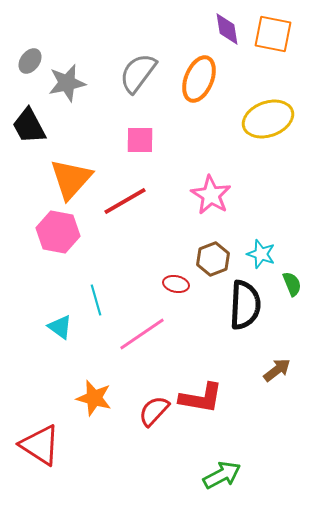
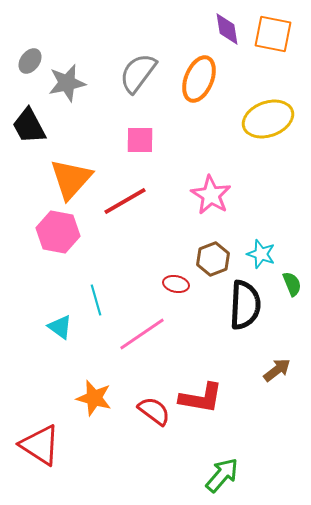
red semicircle: rotated 84 degrees clockwise
green arrow: rotated 21 degrees counterclockwise
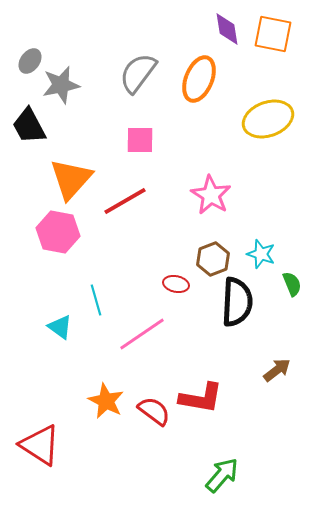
gray star: moved 6 px left, 2 px down
black semicircle: moved 8 px left, 3 px up
orange star: moved 12 px right, 3 px down; rotated 12 degrees clockwise
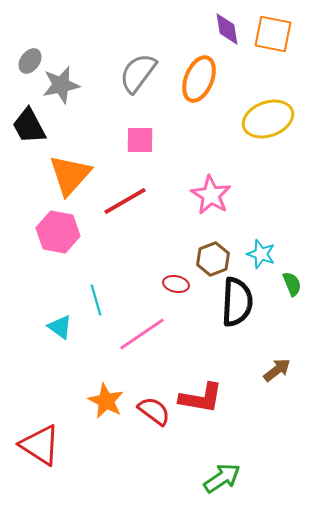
orange triangle: moved 1 px left, 4 px up
green arrow: moved 3 px down; rotated 15 degrees clockwise
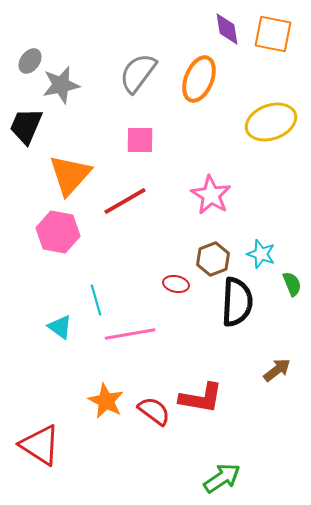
yellow ellipse: moved 3 px right, 3 px down
black trapezoid: moved 3 px left; rotated 51 degrees clockwise
pink line: moved 12 px left; rotated 24 degrees clockwise
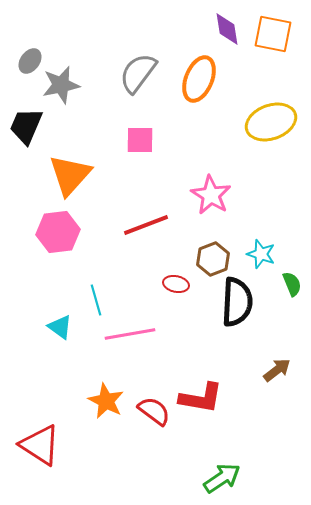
red line: moved 21 px right, 24 px down; rotated 9 degrees clockwise
pink hexagon: rotated 18 degrees counterclockwise
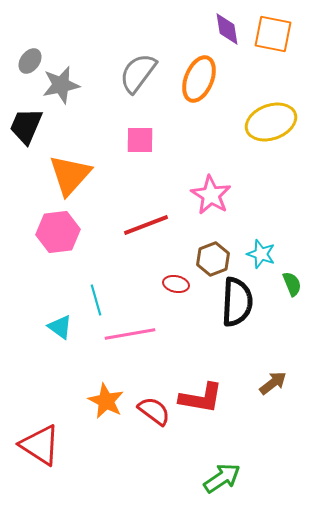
brown arrow: moved 4 px left, 13 px down
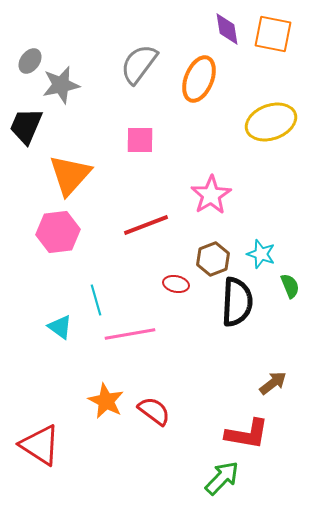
gray semicircle: moved 1 px right, 9 px up
pink star: rotated 9 degrees clockwise
green semicircle: moved 2 px left, 2 px down
red L-shape: moved 46 px right, 36 px down
green arrow: rotated 12 degrees counterclockwise
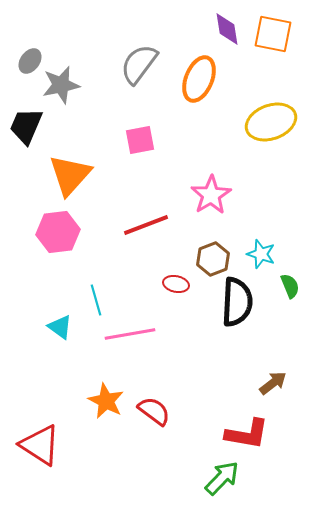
pink square: rotated 12 degrees counterclockwise
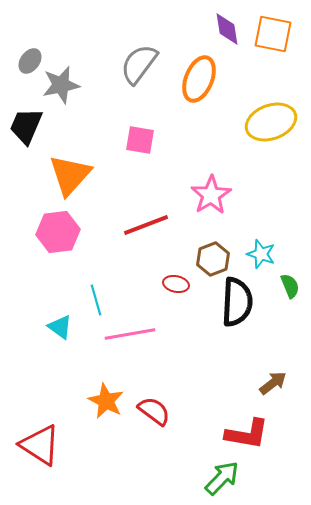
pink square: rotated 20 degrees clockwise
